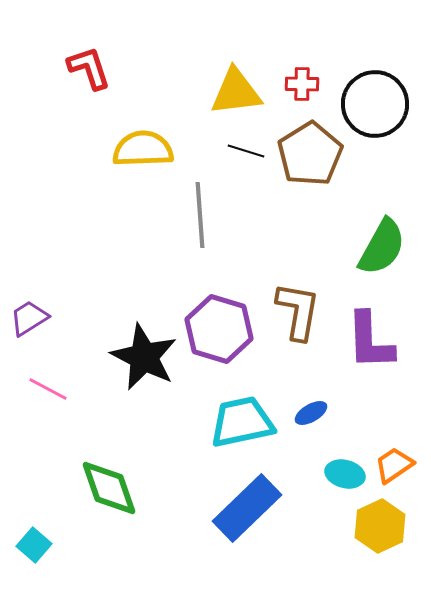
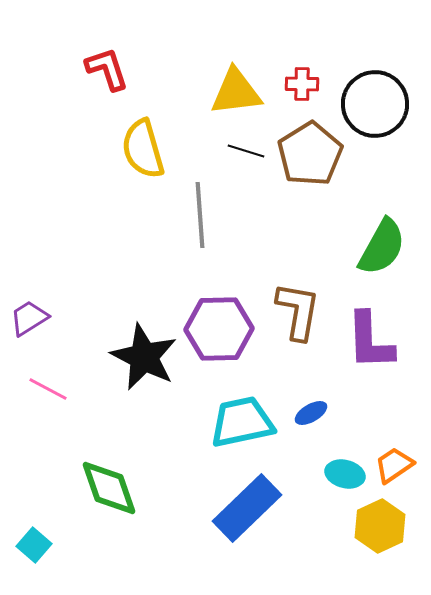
red L-shape: moved 18 px right, 1 px down
yellow semicircle: rotated 104 degrees counterclockwise
purple hexagon: rotated 18 degrees counterclockwise
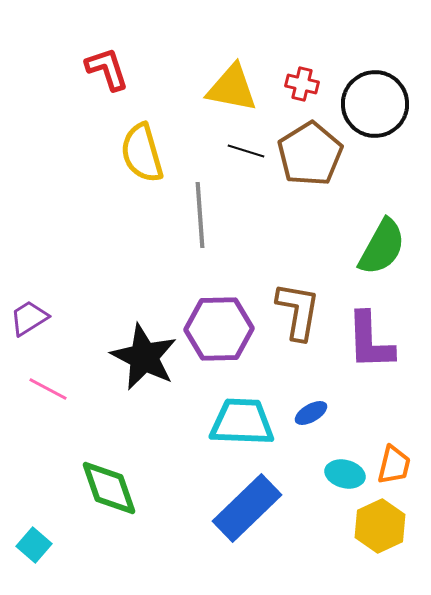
red cross: rotated 12 degrees clockwise
yellow triangle: moved 4 px left, 4 px up; rotated 18 degrees clockwise
yellow semicircle: moved 1 px left, 4 px down
cyan trapezoid: rotated 14 degrees clockwise
orange trapezoid: rotated 138 degrees clockwise
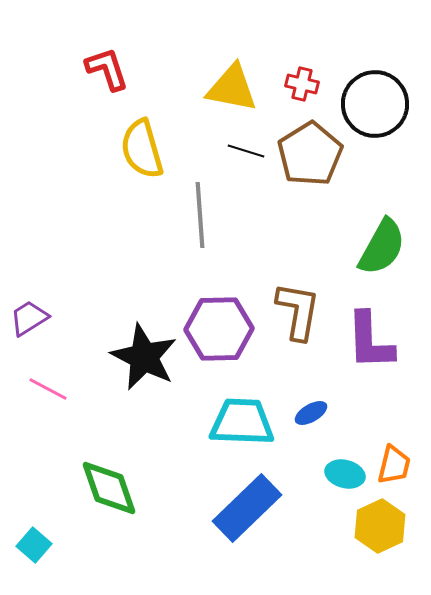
yellow semicircle: moved 4 px up
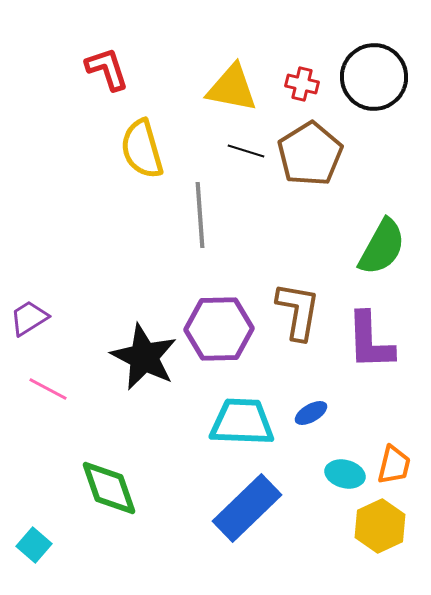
black circle: moved 1 px left, 27 px up
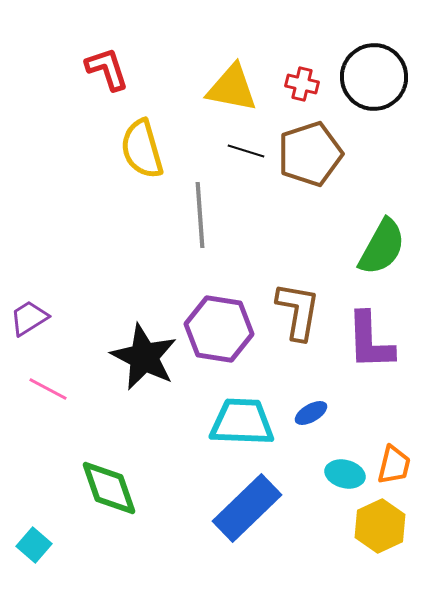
brown pentagon: rotated 14 degrees clockwise
purple hexagon: rotated 10 degrees clockwise
